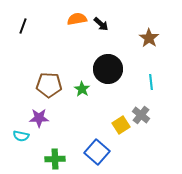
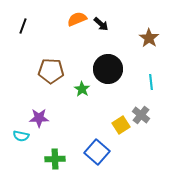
orange semicircle: rotated 12 degrees counterclockwise
brown pentagon: moved 2 px right, 14 px up
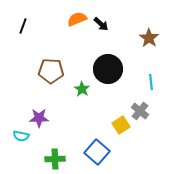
gray cross: moved 1 px left, 4 px up
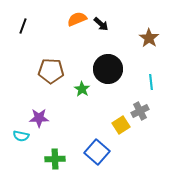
gray cross: rotated 24 degrees clockwise
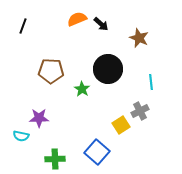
brown star: moved 10 px left; rotated 12 degrees counterclockwise
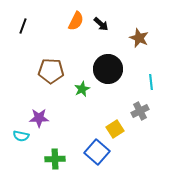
orange semicircle: moved 1 px left, 2 px down; rotated 138 degrees clockwise
green star: rotated 14 degrees clockwise
yellow square: moved 6 px left, 4 px down
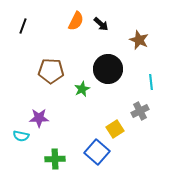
brown star: moved 2 px down
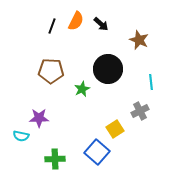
black line: moved 29 px right
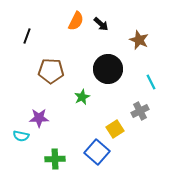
black line: moved 25 px left, 10 px down
cyan line: rotated 21 degrees counterclockwise
green star: moved 8 px down
